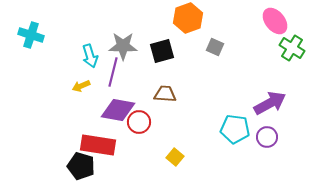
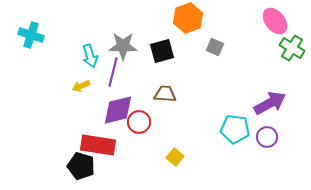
purple diamond: rotated 24 degrees counterclockwise
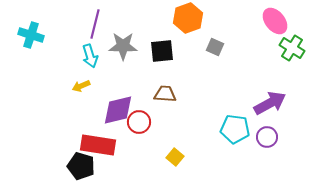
black square: rotated 10 degrees clockwise
purple line: moved 18 px left, 48 px up
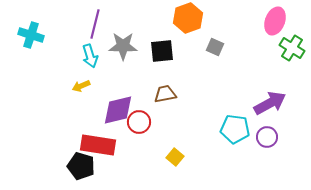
pink ellipse: rotated 60 degrees clockwise
brown trapezoid: rotated 15 degrees counterclockwise
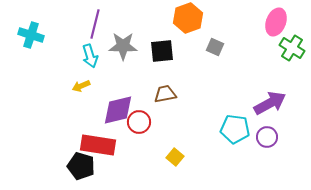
pink ellipse: moved 1 px right, 1 px down
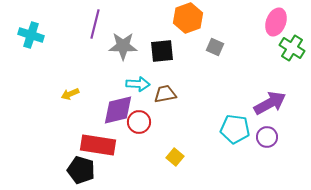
cyan arrow: moved 48 px right, 28 px down; rotated 70 degrees counterclockwise
yellow arrow: moved 11 px left, 8 px down
black pentagon: moved 4 px down
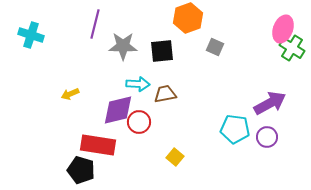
pink ellipse: moved 7 px right, 7 px down
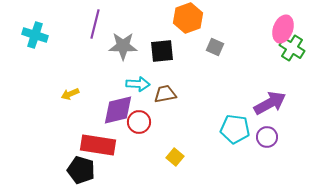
cyan cross: moved 4 px right
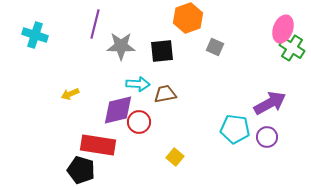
gray star: moved 2 px left
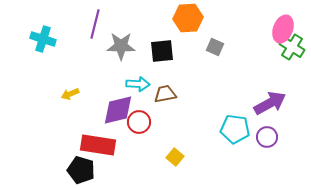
orange hexagon: rotated 16 degrees clockwise
cyan cross: moved 8 px right, 4 px down
green cross: moved 1 px up
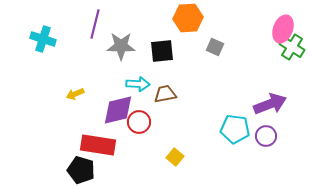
yellow arrow: moved 5 px right
purple arrow: moved 1 px down; rotated 8 degrees clockwise
purple circle: moved 1 px left, 1 px up
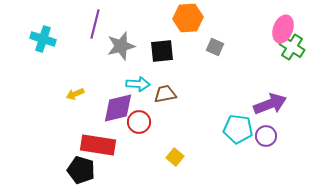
gray star: rotated 16 degrees counterclockwise
purple diamond: moved 2 px up
cyan pentagon: moved 3 px right
